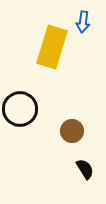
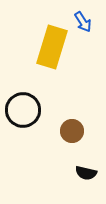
blue arrow: rotated 40 degrees counterclockwise
black circle: moved 3 px right, 1 px down
black semicircle: moved 1 px right, 4 px down; rotated 135 degrees clockwise
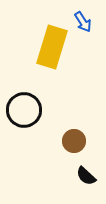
black circle: moved 1 px right
brown circle: moved 2 px right, 10 px down
black semicircle: moved 3 px down; rotated 30 degrees clockwise
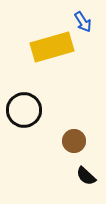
yellow rectangle: rotated 57 degrees clockwise
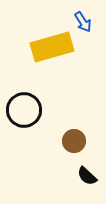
black semicircle: moved 1 px right
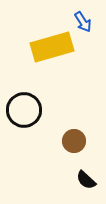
black semicircle: moved 1 px left, 4 px down
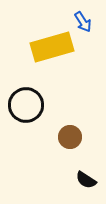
black circle: moved 2 px right, 5 px up
brown circle: moved 4 px left, 4 px up
black semicircle: rotated 10 degrees counterclockwise
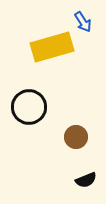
black circle: moved 3 px right, 2 px down
brown circle: moved 6 px right
black semicircle: rotated 55 degrees counterclockwise
